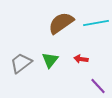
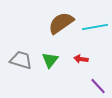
cyan line: moved 1 px left, 4 px down
gray trapezoid: moved 3 px up; rotated 55 degrees clockwise
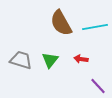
brown semicircle: rotated 84 degrees counterclockwise
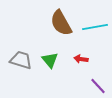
green triangle: rotated 18 degrees counterclockwise
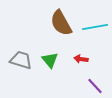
purple line: moved 3 px left
